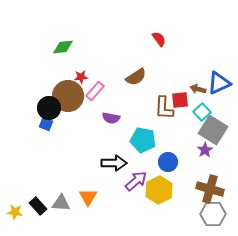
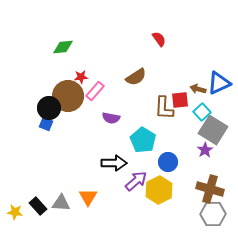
cyan pentagon: rotated 20 degrees clockwise
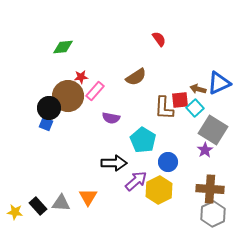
cyan square: moved 7 px left, 4 px up
brown cross: rotated 12 degrees counterclockwise
gray hexagon: rotated 25 degrees counterclockwise
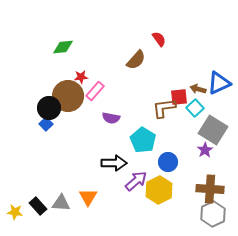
brown semicircle: moved 17 px up; rotated 15 degrees counterclockwise
red square: moved 1 px left, 3 px up
brown L-shape: rotated 80 degrees clockwise
blue square: rotated 24 degrees clockwise
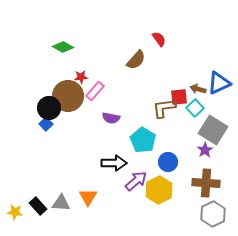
green diamond: rotated 35 degrees clockwise
brown cross: moved 4 px left, 6 px up
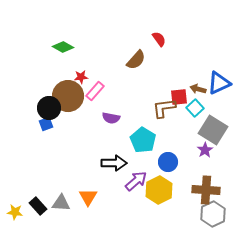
blue square: rotated 24 degrees clockwise
brown cross: moved 7 px down
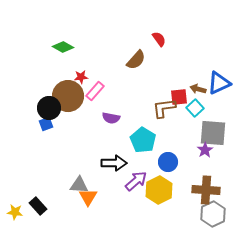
gray square: moved 3 px down; rotated 28 degrees counterclockwise
gray triangle: moved 18 px right, 18 px up
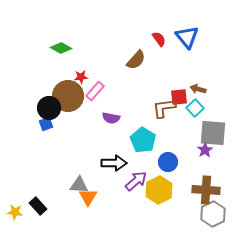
green diamond: moved 2 px left, 1 px down
blue triangle: moved 32 px left, 46 px up; rotated 45 degrees counterclockwise
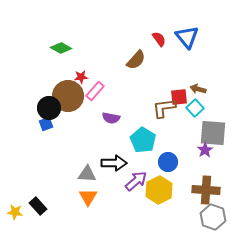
gray triangle: moved 8 px right, 11 px up
gray hexagon: moved 3 px down; rotated 15 degrees counterclockwise
